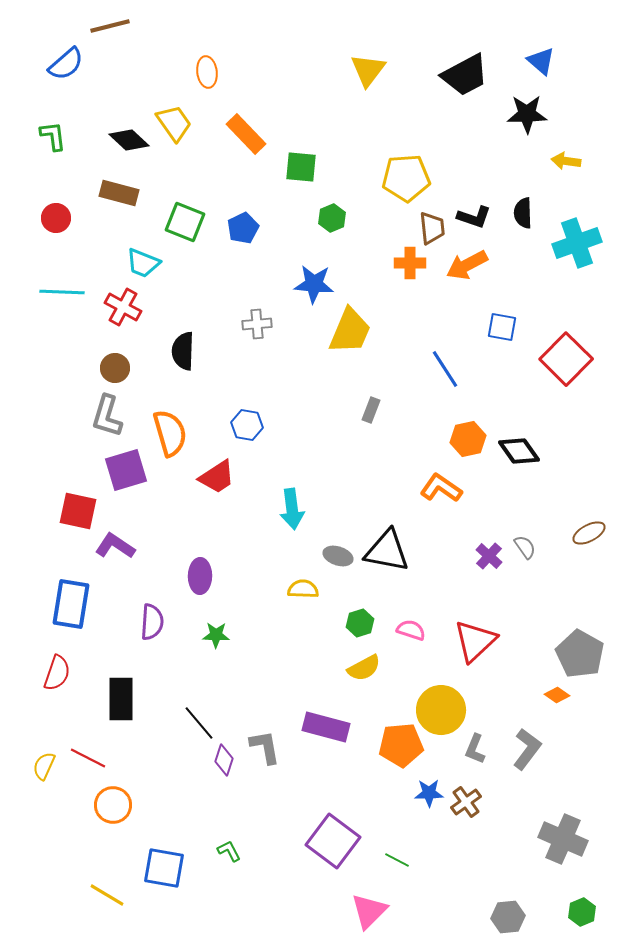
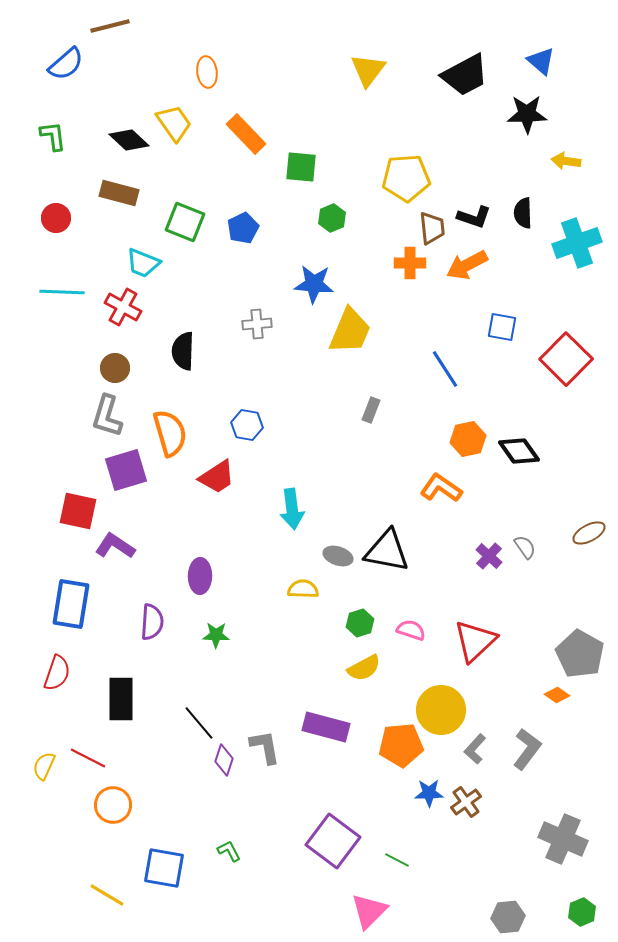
gray L-shape at (475, 749): rotated 20 degrees clockwise
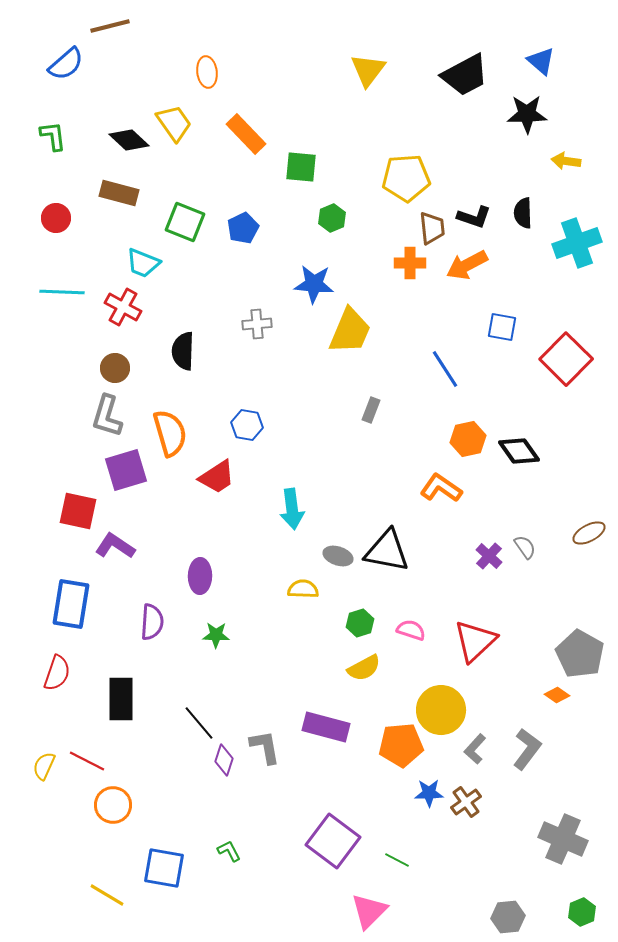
red line at (88, 758): moved 1 px left, 3 px down
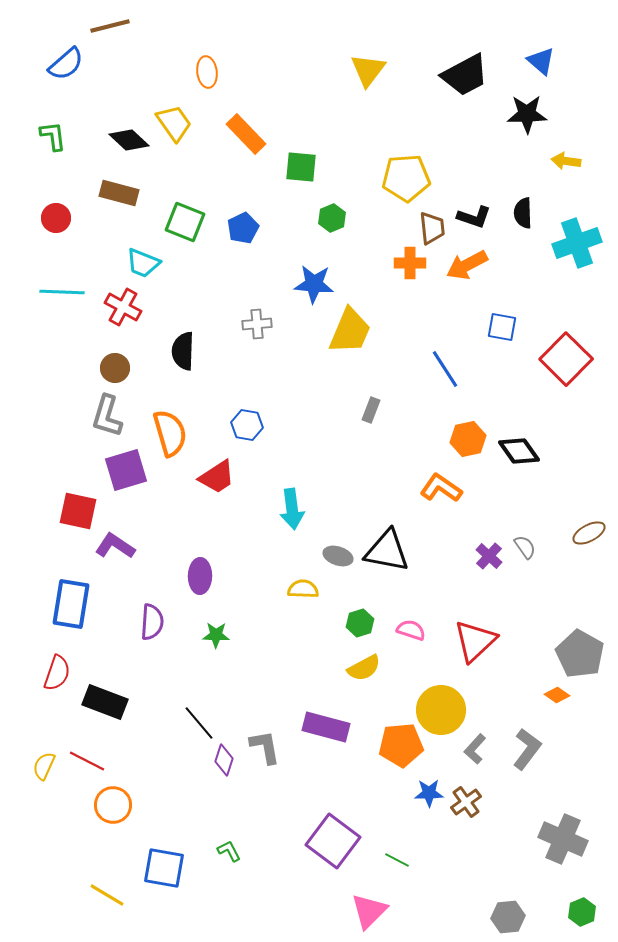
black rectangle at (121, 699): moved 16 px left, 3 px down; rotated 69 degrees counterclockwise
